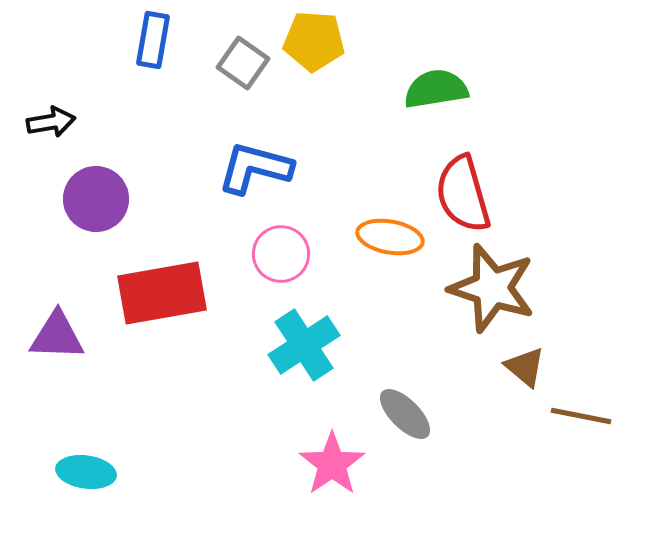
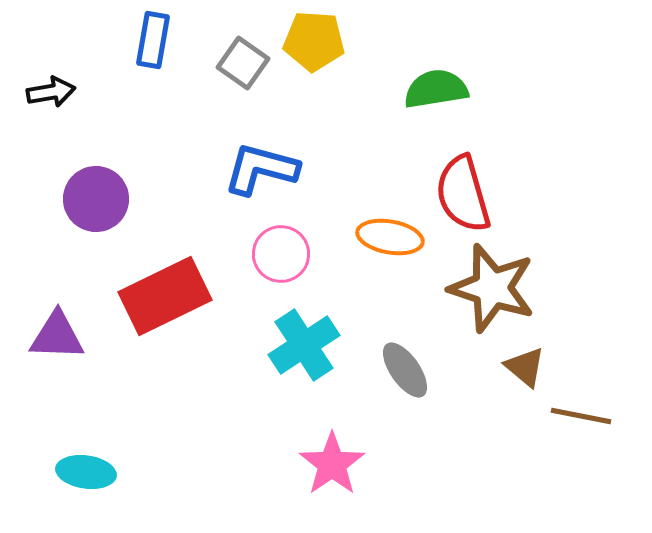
black arrow: moved 30 px up
blue L-shape: moved 6 px right, 1 px down
red rectangle: moved 3 px right, 3 px down; rotated 16 degrees counterclockwise
gray ellipse: moved 44 px up; rotated 10 degrees clockwise
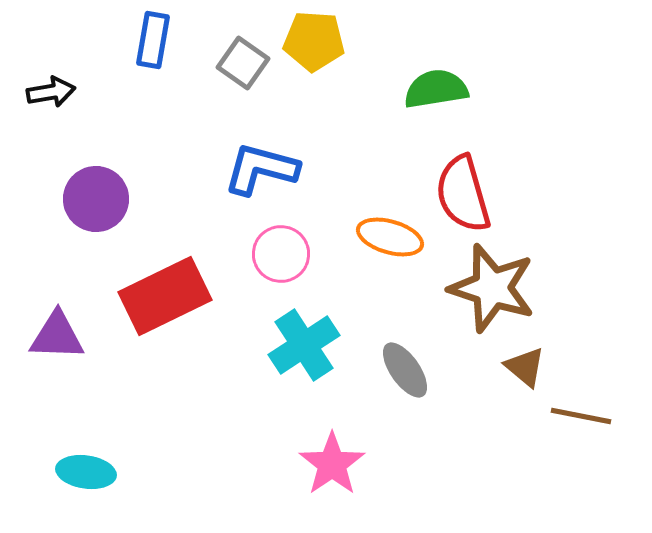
orange ellipse: rotated 6 degrees clockwise
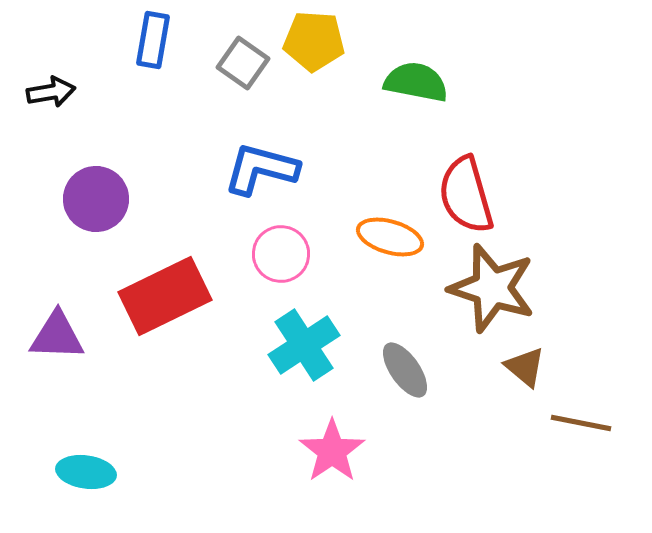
green semicircle: moved 20 px left, 7 px up; rotated 20 degrees clockwise
red semicircle: moved 3 px right, 1 px down
brown line: moved 7 px down
pink star: moved 13 px up
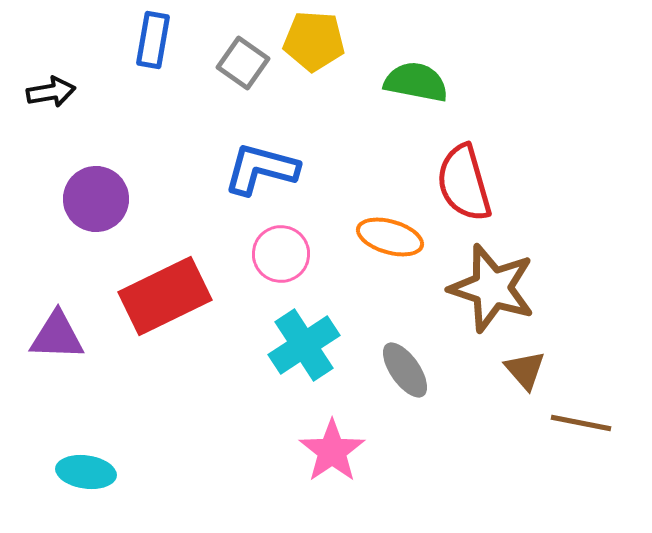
red semicircle: moved 2 px left, 12 px up
brown triangle: moved 3 px down; rotated 9 degrees clockwise
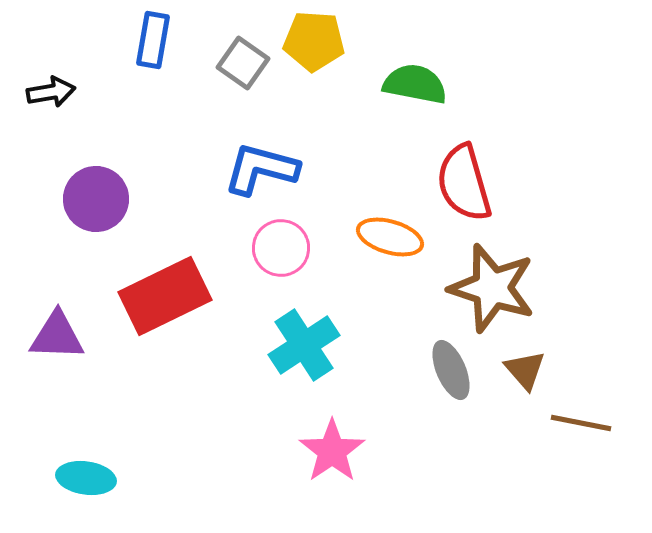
green semicircle: moved 1 px left, 2 px down
pink circle: moved 6 px up
gray ellipse: moved 46 px right; rotated 12 degrees clockwise
cyan ellipse: moved 6 px down
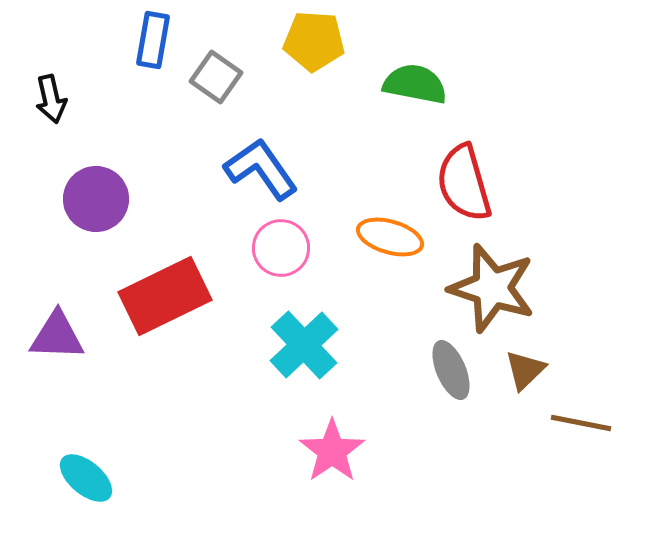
gray square: moved 27 px left, 14 px down
black arrow: moved 7 px down; rotated 87 degrees clockwise
blue L-shape: rotated 40 degrees clockwise
cyan cross: rotated 10 degrees counterclockwise
brown triangle: rotated 27 degrees clockwise
cyan ellipse: rotated 32 degrees clockwise
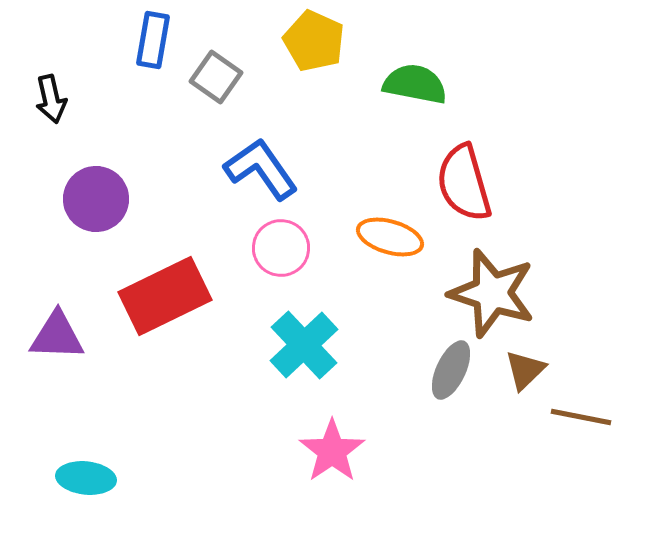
yellow pentagon: rotated 20 degrees clockwise
brown star: moved 5 px down
gray ellipse: rotated 48 degrees clockwise
brown line: moved 6 px up
cyan ellipse: rotated 34 degrees counterclockwise
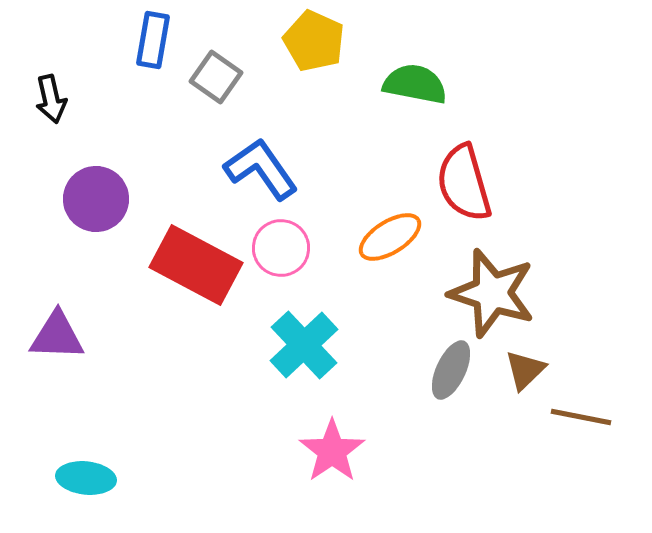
orange ellipse: rotated 48 degrees counterclockwise
red rectangle: moved 31 px right, 31 px up; rotated 54 degrees clockwise
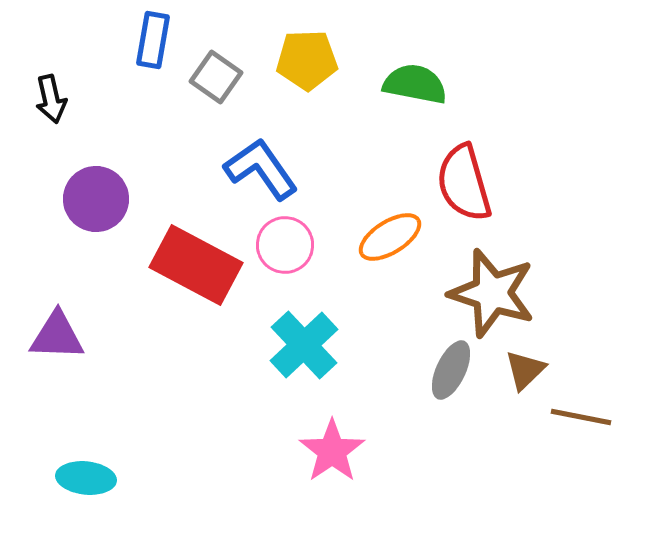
yellow pentagon: moved 7 px left, 19 px down; rotated 26 degrees counterclockwise
pink circle: moved 4 px right, 3 px up
